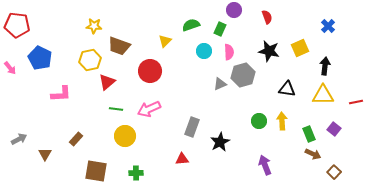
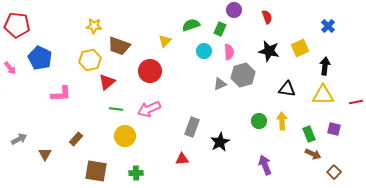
purple square at (334, 129): rotated 24 degrees counterclockwise
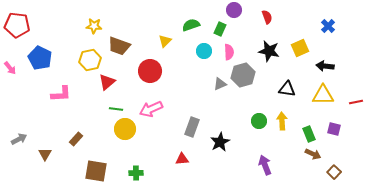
black arrow at (325, 66): rotated 90 degrees counterclockwise
pink arrow at (149, 109): moved 2 px right
yellow circle at (125, 136): moved 7 px up
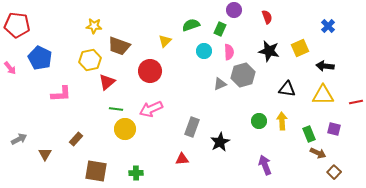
brown arrow at (313, 154): moved 5 px right, 1 px up
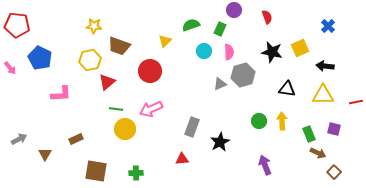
black star at (269, 51): moved 3 px right, 1 px down
brown rectangle at (76, 139): rotated 24 degrees clockwise
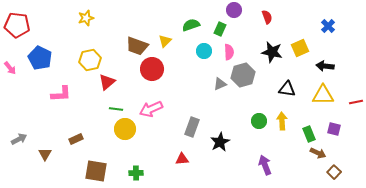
yellow star at (94, 26): moved 8 px left, 8 px up; rotated 21 degrees counterclockwise
brown trapezoid at (119, 46): moved 18 px right
red circle at (150, 71): moved 2 px right, 2 px up
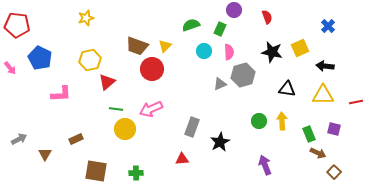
yellow triangle at (165, 41): moved 5 px down
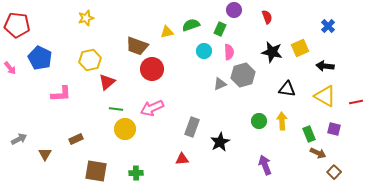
yellow triangle at (165, 46): moved 2 px right, 14 px up; rotated 32 degrees clockwise
yellow triangle at (323, 95): moved 2 px right, 1 px down; rotated 30 degrees clockwise
pink arrow at (151, 109): moved 1 px right, 1 px up
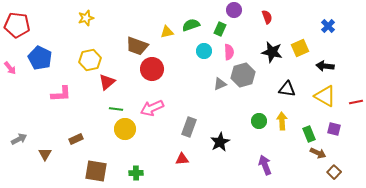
gray rectangle at (192, 127): moved 3 px left
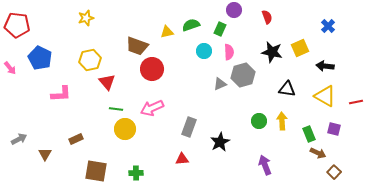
red triangle at (107, 82): rotated 30 degrees counterclockwise
